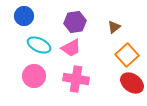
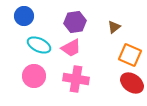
orange square: moved 3 px right; rotated 25 degrees counterclockwise
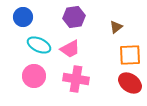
blue circle: moved 1 px left, 1 px down
purple hexagon: moved 1 px left, 5 px up
brown triangle: moved 2 px right
pink trapezoid: moved 1 px left, 1 px down
orange square: rotated 25 degrees counterclockwise
red ellipse: moved 2 px left
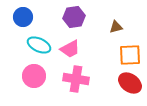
brown triangle: rotated 24 degrees clockwise
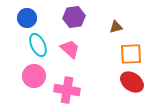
blue circle: moved 4 px right, 1 px down
cyan ellipse: moved 1 px left; rotated 40 degrees clockwise
pink trapezoid: rotated 110 degrees counterclockwise
orange square: moved 1 px right, 1 px up
pink cross: moved 9 px left, 11 px down
red ellipse: moved 2 px right, 1 px up
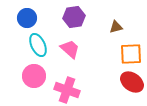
pink cross: rotated 10 degrees clockwise
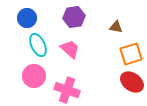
brown triangle: rotated 24 degrees clockwise
orange square: rotated 15 degrees counterclockwise
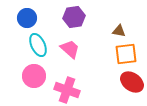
brown triangle: moved 3 px right, 4 px down
orange square: moved 5 px left; rotated 10 degrees clockwise
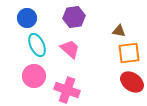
cyan ellipse: moved 1 px left
orange square: moved 3 px right, 1 px up
